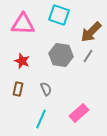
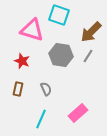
pink triangle: moved 9 px right, 6 px down; rotated 15 degrees clockwise
pink rectangle: moved 1 px left
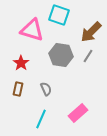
red star: moved 1 px left, 2 px down; rotated 14 degrees clockwise
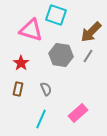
cyan square: moved 3 px left
pink triangle: moved 1 px left
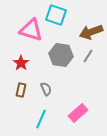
brown arrow: rotated 25 degrees clockwise
brown rectangle: moved 3 px right, 1 px down
